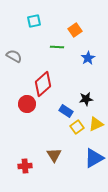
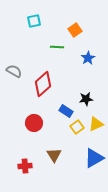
gray semicircle: moved 15 px down
red circle: moved 7 px right, 19 px down
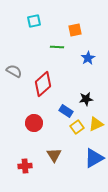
orange square: rotated 24 degrees clockwise
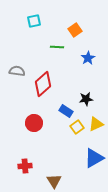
orange square: rotated 24 degrees counterclockwise
gray semicircle: moved 3 px right; rotated 21 degrees counterclockwise
brown triangle: moved 26 px down
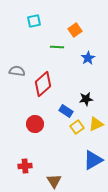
red circle: moved 1 px right, 1 px down
blue triangle: moved 1 px left, 2 px down
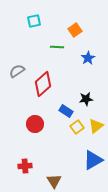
gray semicircle: rotated 42 degrees counterclockwise
yellow triangle: moved 2 px down; rotated 14 degrees counterclockwise
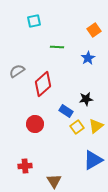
orange square: moved 19 px right
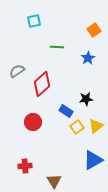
red diamond: moved 1 px left
red circle: moved 2 px left, 2 px up
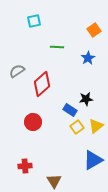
blue rectangle: moved 4 px right, 1 px up
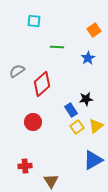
cyan square: rotated 16 degrees clockwise
blue rectangle: moved 1 px right; rotated 24 degrees clockwise
brown triangle: moved 3 px left
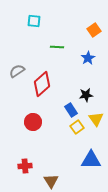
black star: moved 4 px up
yellow triangle: moved 7 px up; rotated 28 degrees counterclockwise
blue triangle: moved 2 px left; rotated 30 degrees clockwise
